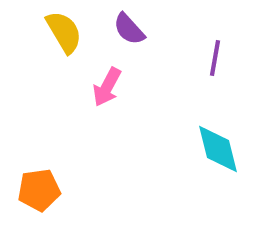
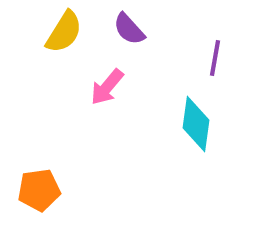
yellow semicircle: rotated 63 degrees clockwise
pink arrow: rotated 12 degrees clockwise
cyan diamond: moved 22 px left, 25 px up; rotated 22 degrees clockwise
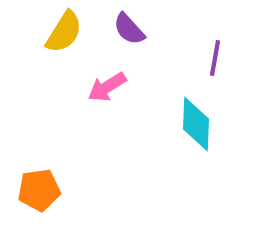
pink arrow: rotated 18 degrees clockwise
cyan diamond: rotated 6 degrees counterclockwise
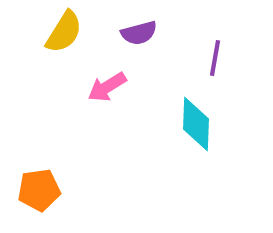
purple semicircle: moved 10 px right, 4 px down; rotated 63 degrees counterclockwise
